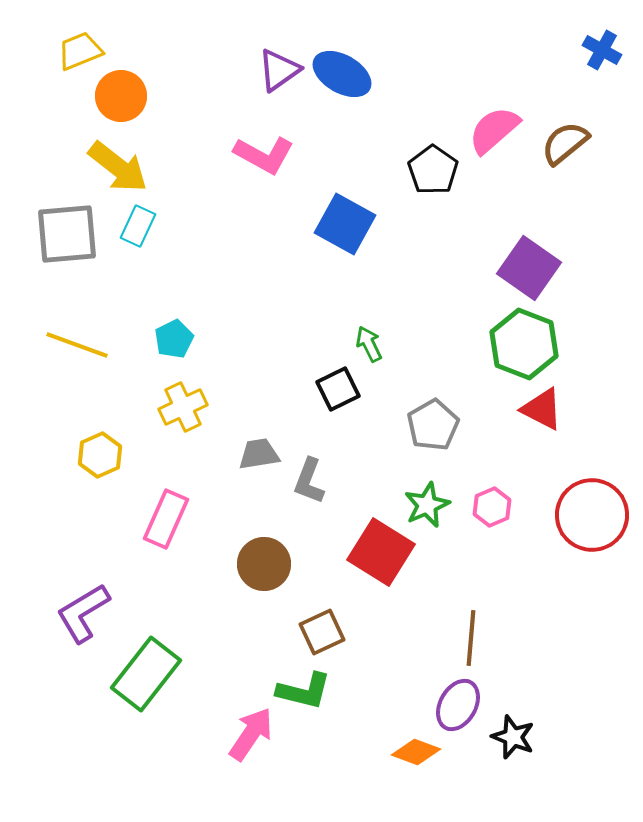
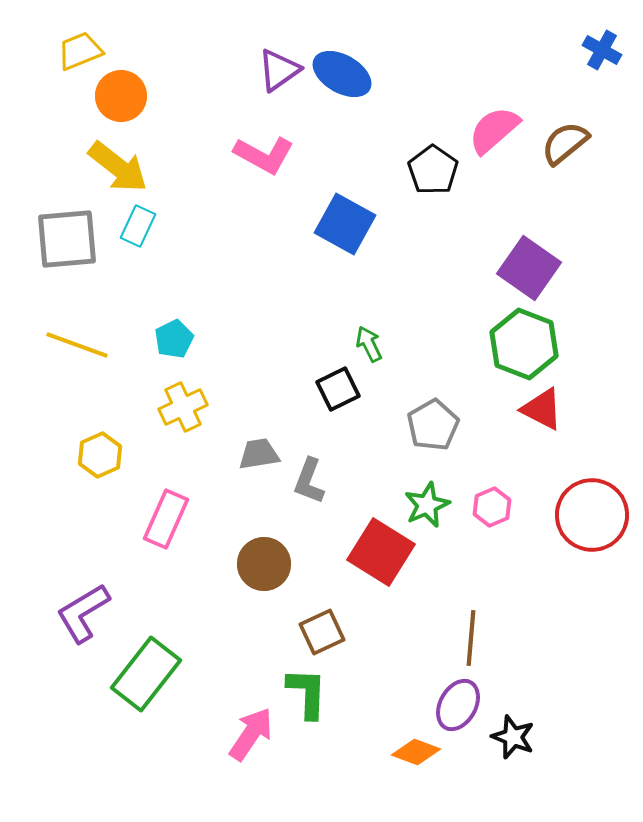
gray square: moved 5 px down
green L-shape: moved 3 px right, 2 px down; rotated 102 degrees counterclockwise
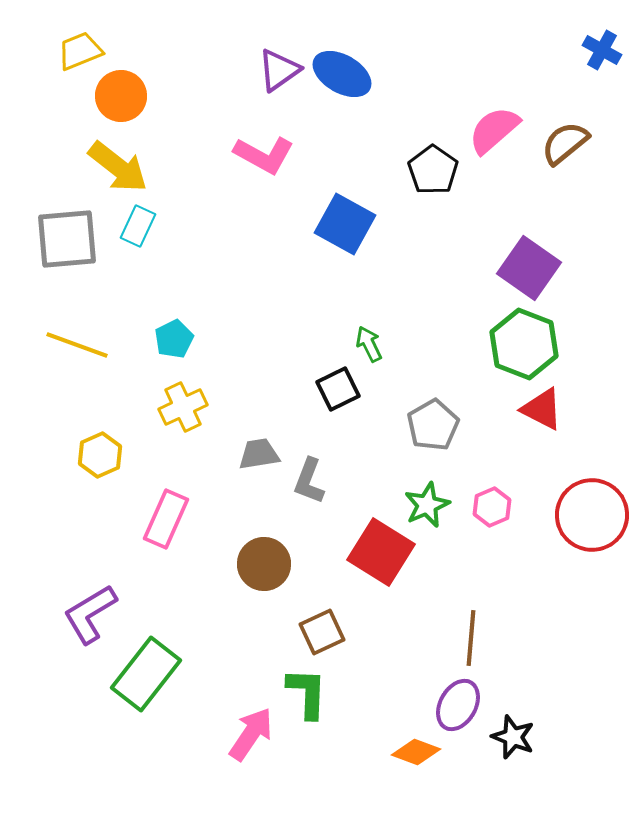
purple L-shape: moved 7 px right, 1 px down
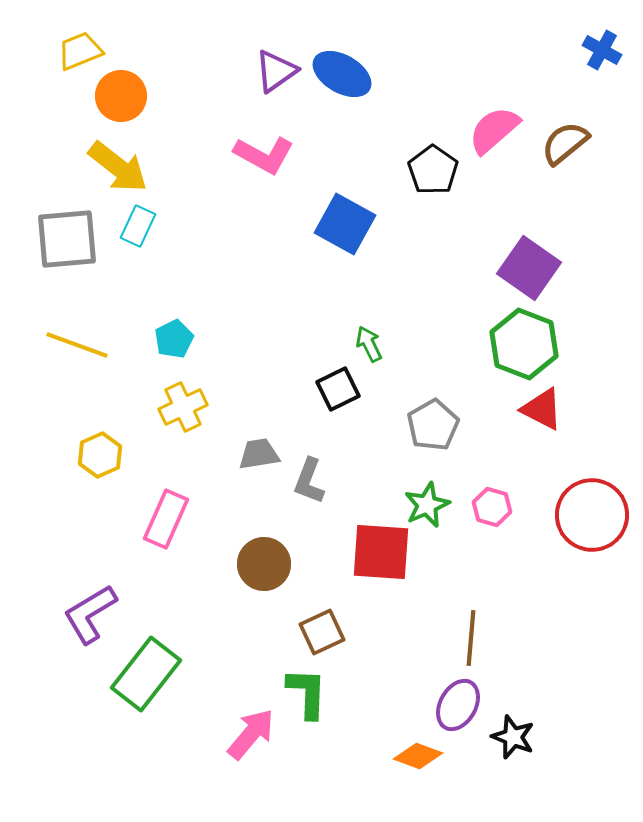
purple triangle: moved 3 px left, 1 px down
pink hexagon: rotated 21 degrees counterclockwise
red square: rotated 28 degrees counterclockwise
pink arrow: rotated 6 degrees clockwise
orange diamond: moved 2 px right, 4 px down
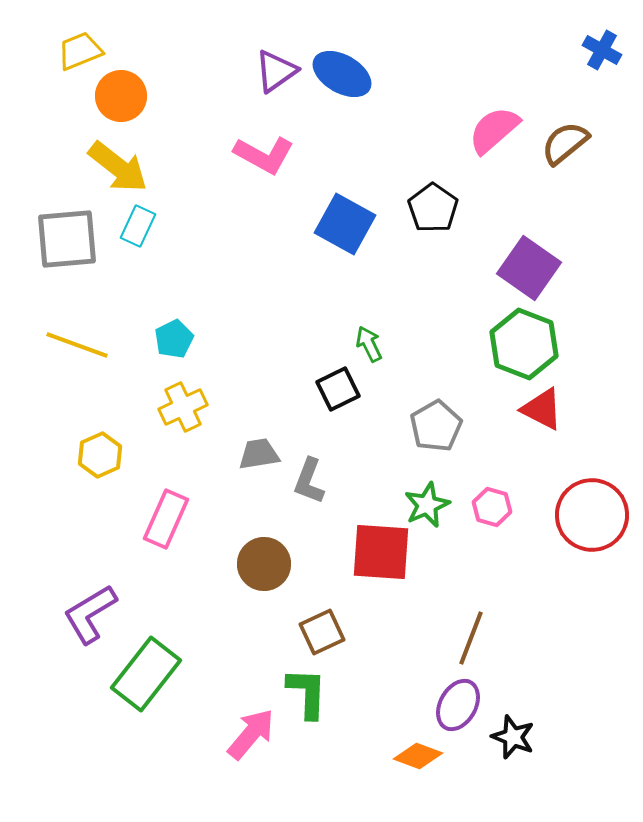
black pentagon: moved 38 px down
gray pentagon: moved 3 px right, 1 px down
brown line: rotated 16 degrees clockwise
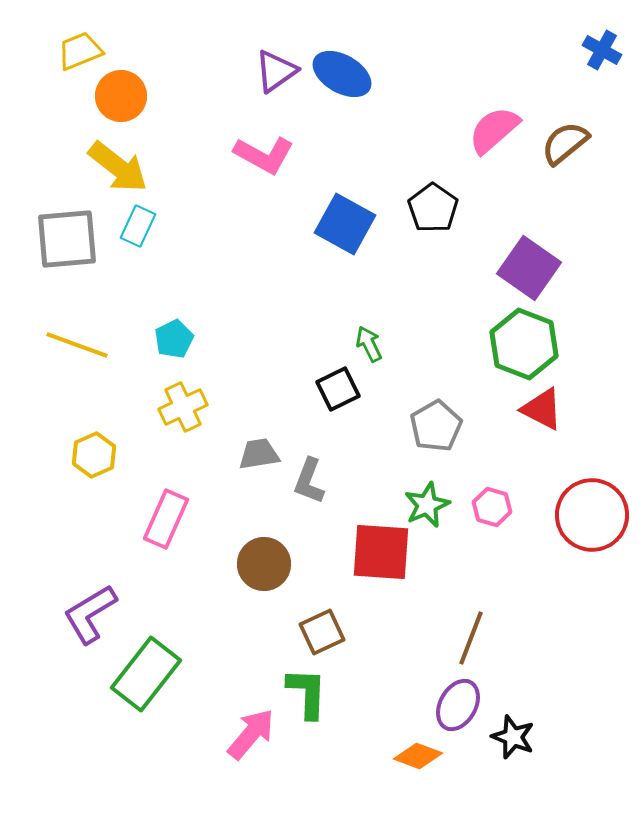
yellow hexagon: moved 6 px left
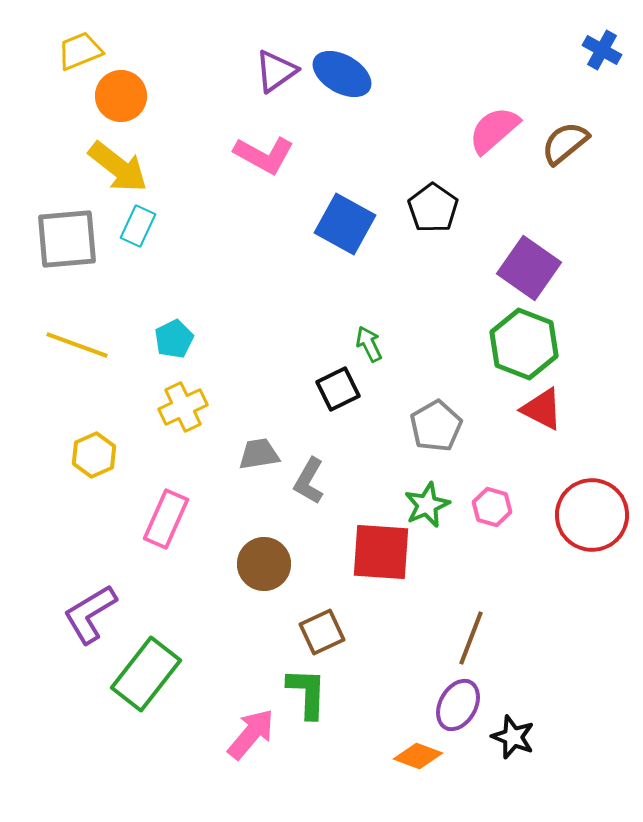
gray L-shape: rotated 9 degrees clockwise
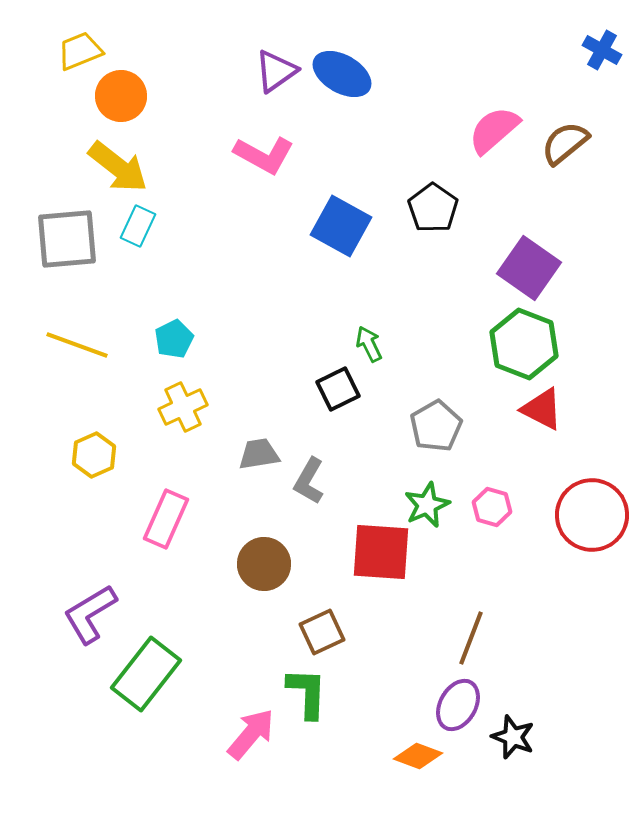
blue square: moved 4 px left, 2 px down
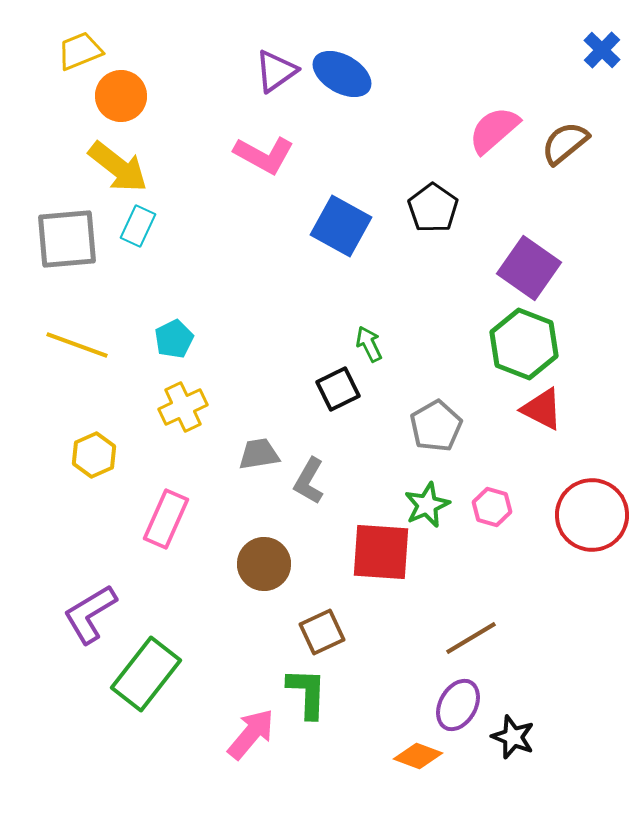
blue cross: rotated 15 degrees clockwise
brown line: rotated 38 degrees clockwise
